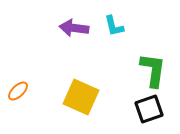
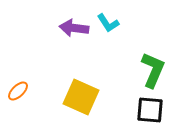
cyan L-shape: moved 6 px left, 3 px up; rotated 20 degrees counterclockwise
green L-shape: rotated 15 degrees clockwise
black square: moved 1 px right, 1 px down; rotated 24 degrees clockwise
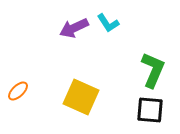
purple arrow: rotated 32 degrees counterclockwise
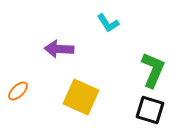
purple arrow: moved 15 px left, 21 px down; rotated 28 degrees clockwise
black square: rotated 12 degrees clockwise
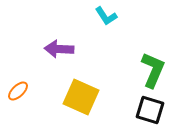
cyan L-shape: moved 2 px left, 7 px up
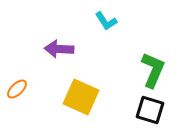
cyan L-shape: moved 5 px down
orange ellipse: moved 1 px left, 2 px up
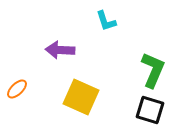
cyan L-shape: rotated 15 degrees clockwise
purple arrow: moved 1 px right, 1 px down
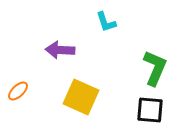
cyan L-shape: moved 1 px down
green L-shape: moved 2 px right, 2 px up
orange ellipse: moved 1 px right, 2 px down
black square: rotated 12 degrees counterclockwise
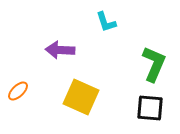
green L-shape: moved 1 px left, 4 px up
black square: moved 2 px up
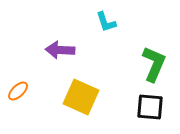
black square: moved 1 px up
